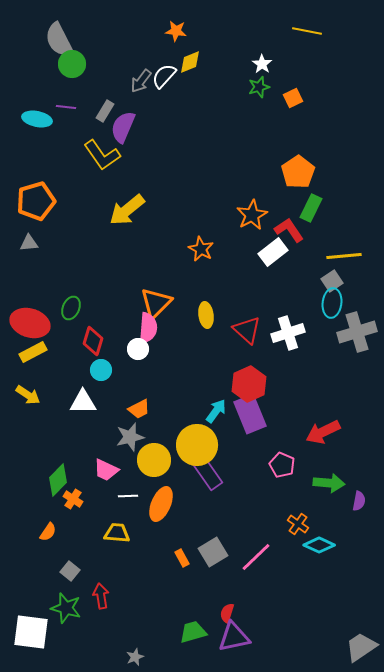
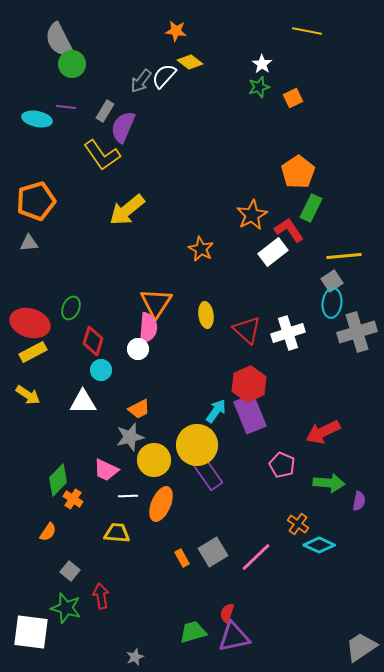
yellow diamond at (190, 62): rotated 60 degrees clockwise
orange triangle at (156, 303): rotated 12 degrees counterclockwise
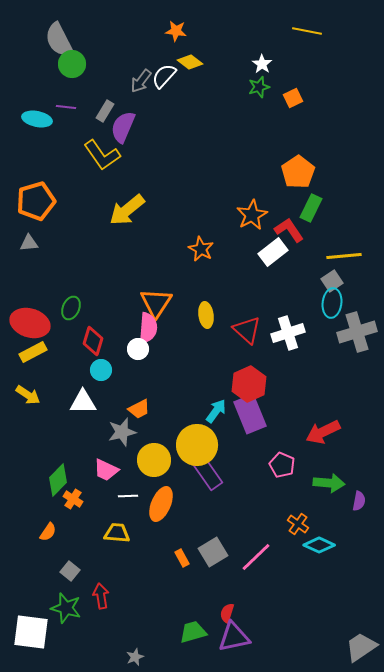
gray star at (130, 437): moved 8 px left, 5 px up
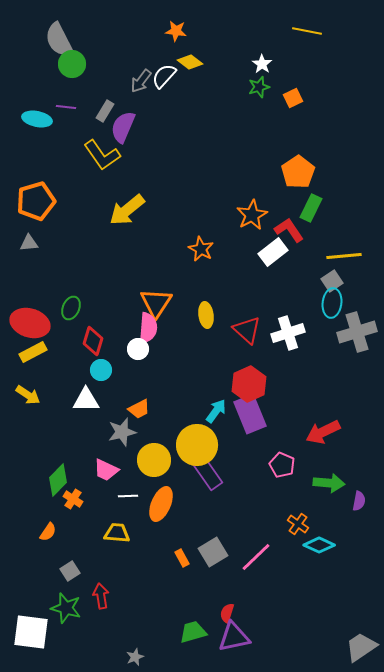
white triangle at (83, 402): moved 3 px right, 2 px up
gray square at (70, 571): rotated 18 degrees clockwise
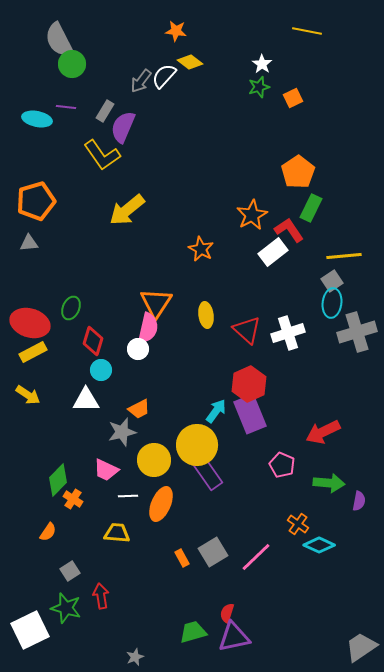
pink semicircle at (148, 328): rotated 8 degrees clockwise
white square at (31, 632): moved 1 px left, 2 px up; rotated 33 degrees counterclockwise
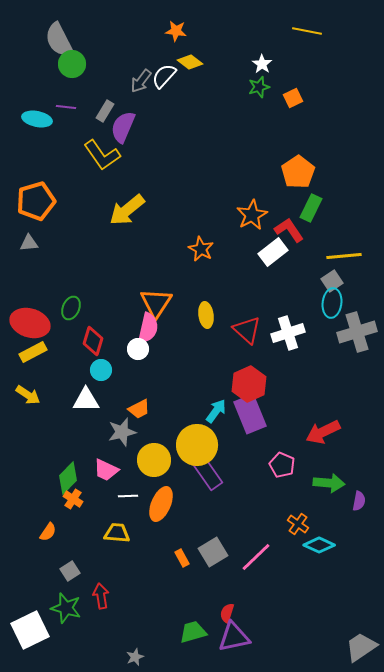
green diamond at (58, 480): moved 10 px right, 2 px up
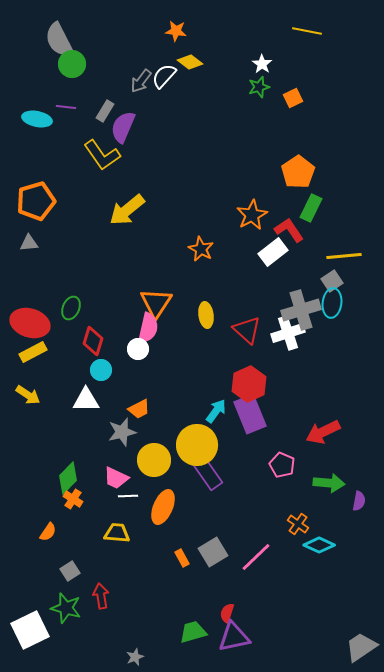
gray cross at (357, 332): moved 56 px left, 22 px up
pink trapezoid at (106, 470): moved 10 px right, 8 px down
orange ellipse at (161, 504): moved 2 px right, 3 px down
